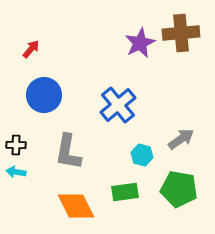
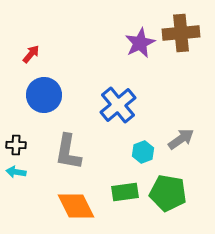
red arrow: moved 5 px down
cyan hexagon: moved 1 px right, 3 px up; rotated 25 degrees clockwise
green pentagon: moved 11 px left, 4 px down
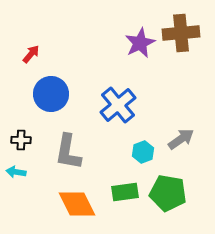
blue circle: moved 7 px right, 1 px up
black cross: moved 5 px right, 5 px up
orange diamond: moved 1 px right, 2 px up
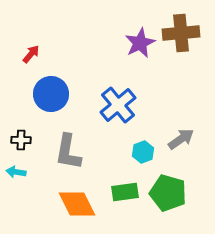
green pentagon: rotated 6 degrees clockwise
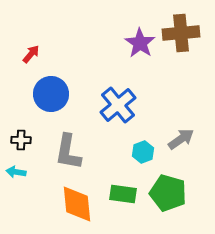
purple star: rotated 12 degrees counterclockwise
green rectangle: moved 2 px left, 2 px down; rotated 16 degrees clockwise
orange diamond: rotated 21 degrees clockwise
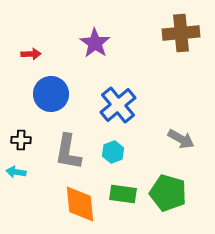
purple star: moved 45 px left
red arrow: rotated 48 degrees clockwise
gray arrow: rotated 64 degrees clockwise
cyan hexagon: moved 30 px left
orange diamond: moved 3 px right
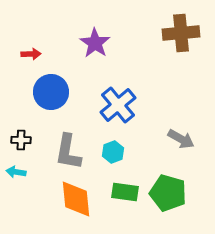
blue circle: moved 2 px up
green rectangle: moved 2 px right, 2 px up
orange diamond: moved 4 px left, 5 px up
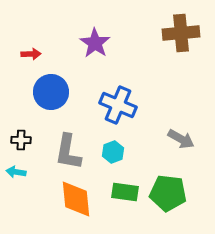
blue cross: rotated 27 degrees counterclockwise
green pentagon: rotated 9 degrees counterclockwise
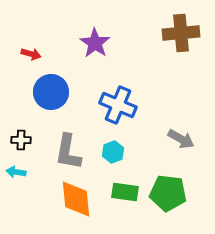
red arrow: rotated 18 degrees clockwise
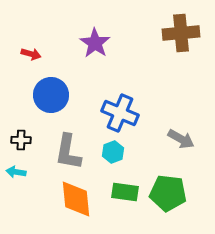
blue circle: moved 3 px down
blue cross: moved 2 px right, 8 px down
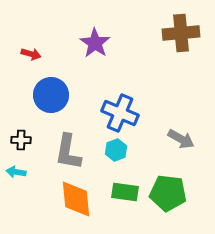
cyan hexagon: moved 3 px right, 2 px up
